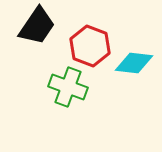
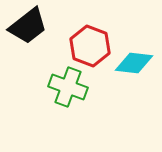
black trapezoid: moved 9 px left; rotated 18 degrees clockwise
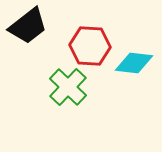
red hexagon: rotated 18 degrees counterclockwise
green cross: rotated 24 degrees clockwise
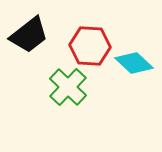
black trapezoid: moved 1 px right, 9 px down
cyan diamond: rotated 36 degrees clockwise
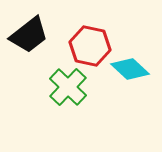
red hexagon: rotated 9 degrees clockwise
cyan diamond: moved 4 px left, 6 px down
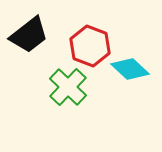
red hexagon: rotated 9 degrees clockwise
